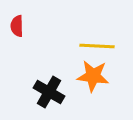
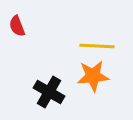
red semicircle: rotated 20 degrees counterclockwise
orange star: rotated 12 degrees counterclockwise
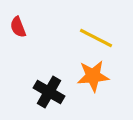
red semicircle: moved 1 px right, 1 px down
yellow line: moved 1 px left, 8 px up; rotated 24 degrees clockwise
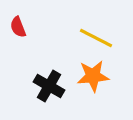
black cross: moved 6 px up
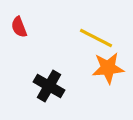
red semicircle: moved 1 px right
orange star: moved 15 px right, 8 px up
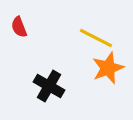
orange star: rotated 16 degrees counterclockwise
